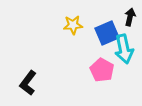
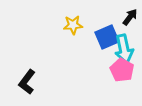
black arrow: rotated 24 degrees clockwise
blue square: moved 4 px down
pink pentagon: moved 20 px right
black L-shape: moved 1 px left, 1 px up
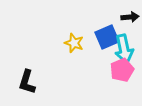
black arrow: rotated 48 degrees clockwise
yellow star: moved 1 px right, 18 px down; rotated 24 degrees clockwise
pink pentagon: rotated 20 degrees clockwise
black L-shape: rotated 20 degrees counterclockwise
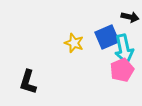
black arrow: rotated 18 degrees clockwise
black L-shape: moved 1 px right
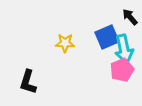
black arrow: rotated 144 degrees counterclockwise
yellow star: moved 9 px left; rotated 18 degrees counterclockwise
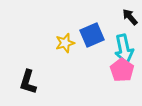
blue square: moved 15 px left, 2 px up
yellow star: rotated 18 degrees counterclockwise
pink pentagon: rotated 15 degrees counterclockwise
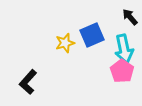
pink pentagon: moved 1 px down
black L-shape: rotated 25 degrees clockwise
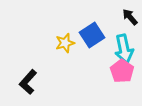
blue square: rotated 10 degrees counterclockwise
